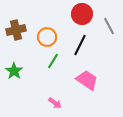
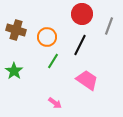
gray line: rotated 48 degrees clockwise
brown cross: rotated 30 degrees clockwise
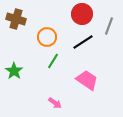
brown cross: moved 11 px up
black line: moved 3 px right, 3 px up; rotated 30 degrees clockwise
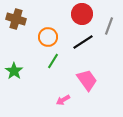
orange circle: moved 1 px right
pink trapezoid: rotated 20 degrees clockwise
pink arrow: moved 8 px right, 3 px up; rotated 112 degrees clockwise
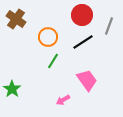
red circle: moved 1 px down
brown cross: rotated 18 degrees clockwise
green star: moved 2 px left, 18 px down
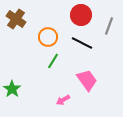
red circle: moved 1 px left
black line: moved 1 px left, 1 px down; rotated 60 degrees clockwise
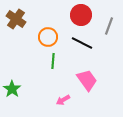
green line: rotated 28 degrees counterclockwise
